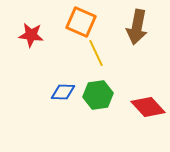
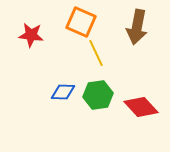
red diamond: moved 7 px left
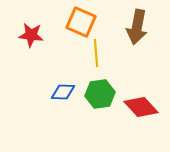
yellow line: rotated 20 degrees clockwise
green hexagon: moved 2 px right, 1 px up
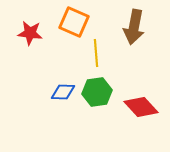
orange square: moved 7 px left
brown arrow: moved 3 px left
red star: moved 1 px left, 2 px up
green hexagon: moved 3 px left, 2 px up
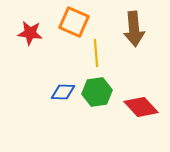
brown arrow: moved 2 px down; rotated 16 degrees counterclockwise
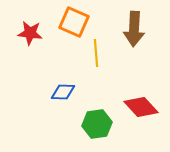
brown arrow: rotated 8 degrees clockwise
green hexagon: moved 32 px down
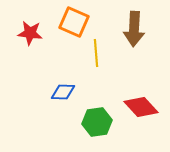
green hexagon: moved 2 px up
